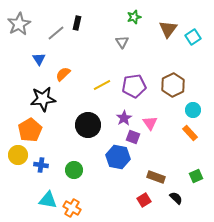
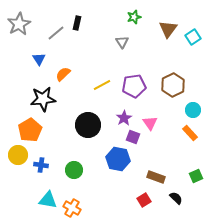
blue hexagon: moved 2 px down
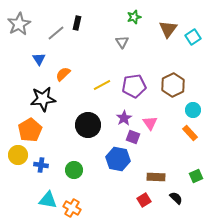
brown rectangle: rotated 18 degrees counterclockwise
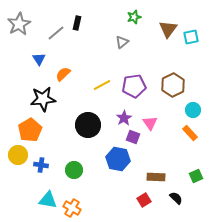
cyan square: moved 2 px left; rotated 21 degrees clockwise
gray triangle: rotated 24 degrees clockwise
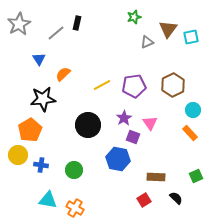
gray triangle: moved 25 px right; rotated 16 degrees clockwise
orange cross: moved 3 px right
